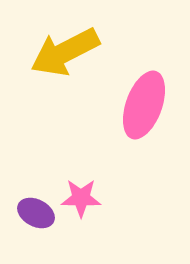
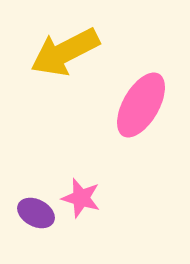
pink ellipse: moved 3 px left; rotated 10 degrees clockwise
pink star: rotated 15 degrees clockwise
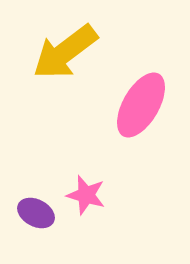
yellow arrow: rotated 10 degrees counterclockwise
pink star: moved 5 px right, 3 px up
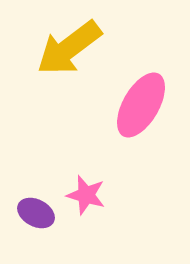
yellow arrow: moved 4 px right, 4 px up
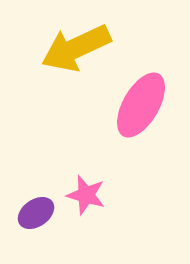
yellow arrow: moved 7 px right; rotated 12 degrees clockwise
purple ellipse: rotated 63 degrees counterclockwise
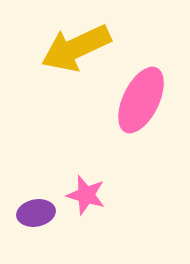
pink ellipse: moved 5 px up; rotated 4 degrees counterclockwise
purple ellipse: rotated 24 degrees clockwise
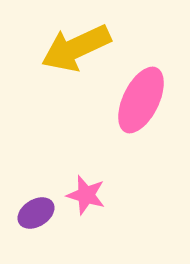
purple ellipse: rotated 21 degrees counterclockwise
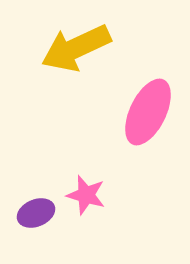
pink ellipse: moved 7 px right, 12 px down
purple ellipse: rotated 9 degrees clockwise
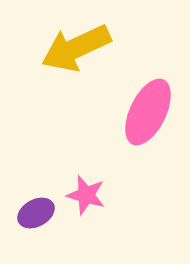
purple ellipse: rotated 6 degrees counterclockwise
